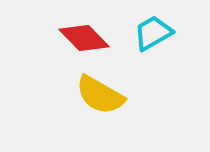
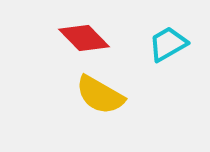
cyan trapezoid: moved 15 px right, 11 px down
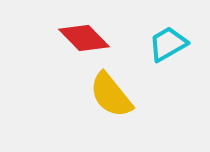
yellow semicircle: moved 11 px right; rotated 21 degrees clockwise
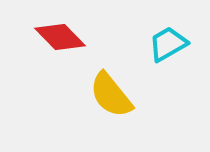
red diamond: moved 24 px left, 1 px up
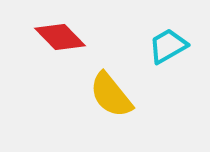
cyan trapezoid: moved 2 px down
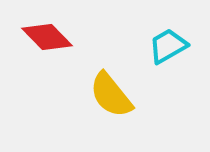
red diamond: moved 13 px left
